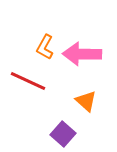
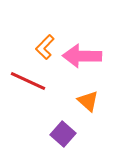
orange L-shape: rotated 15 degrees clockwise
pink arrow: moved 2 px down
orange triangle: moved 2 px right
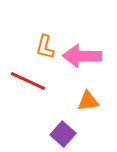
orange L-shape: rotated 30 degrees counterclockwise
orange triangle: rotated 50 degrees counterclockwise
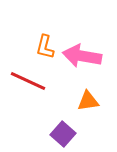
pink arrow: rotated 9 degrees clockwise
